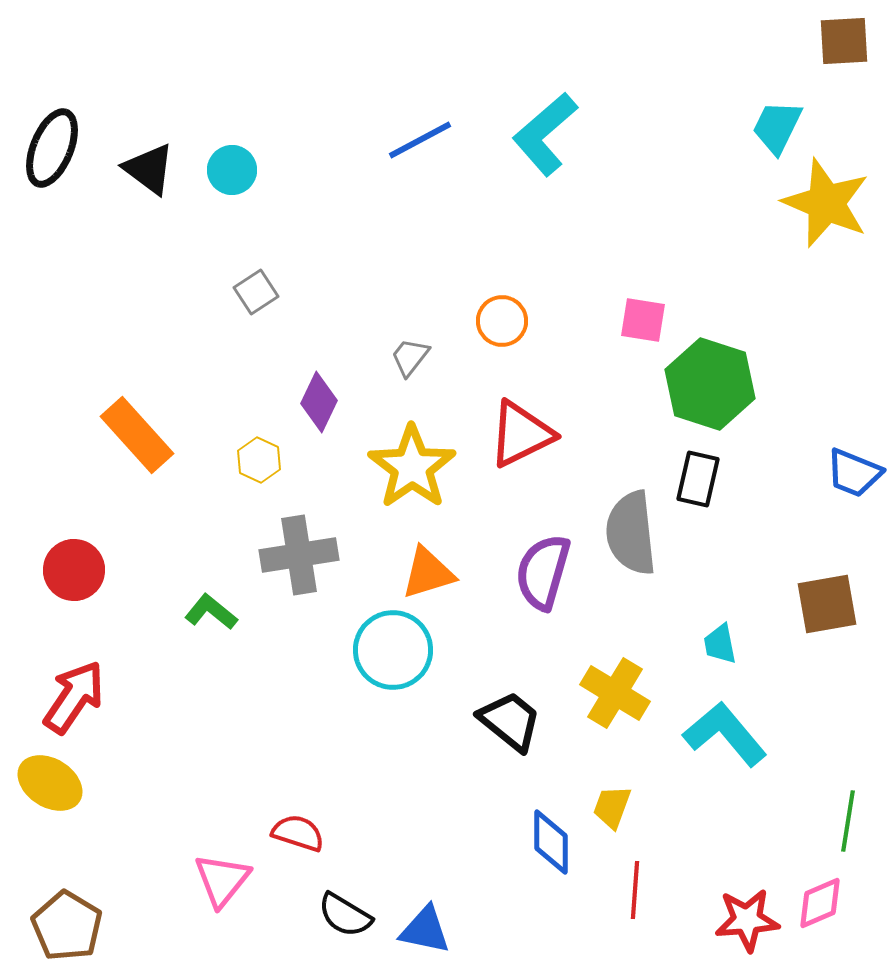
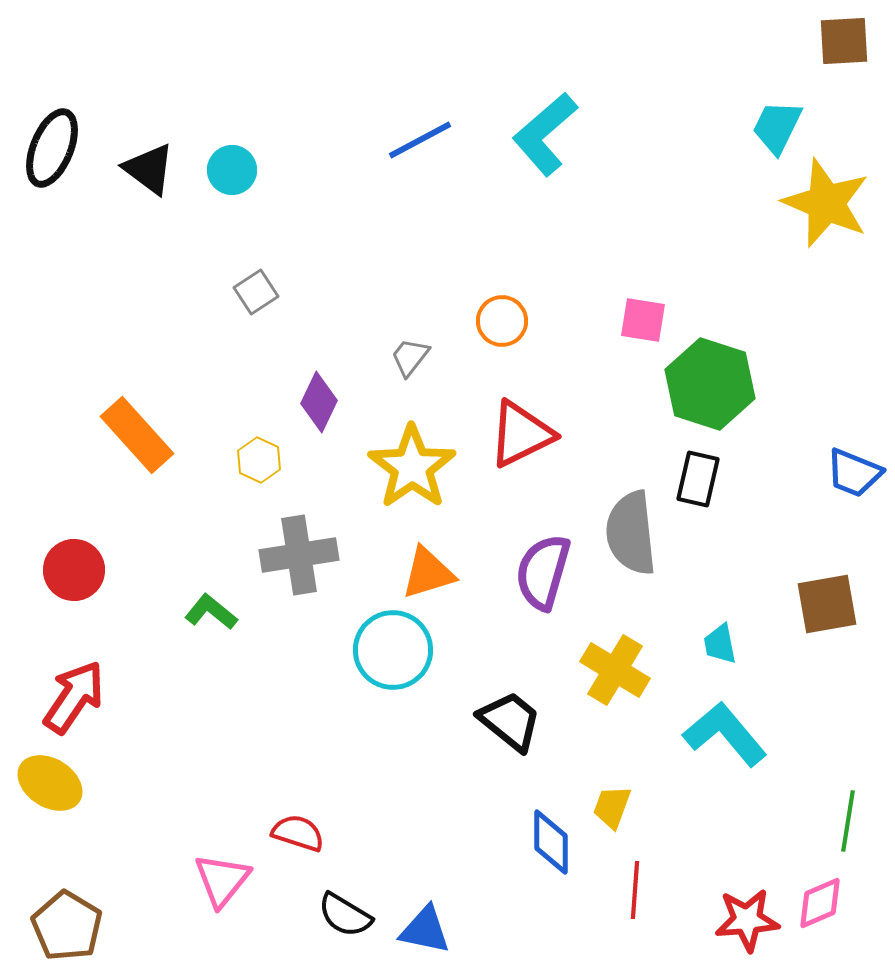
yellow cross at (615, 693): moved 23 px up
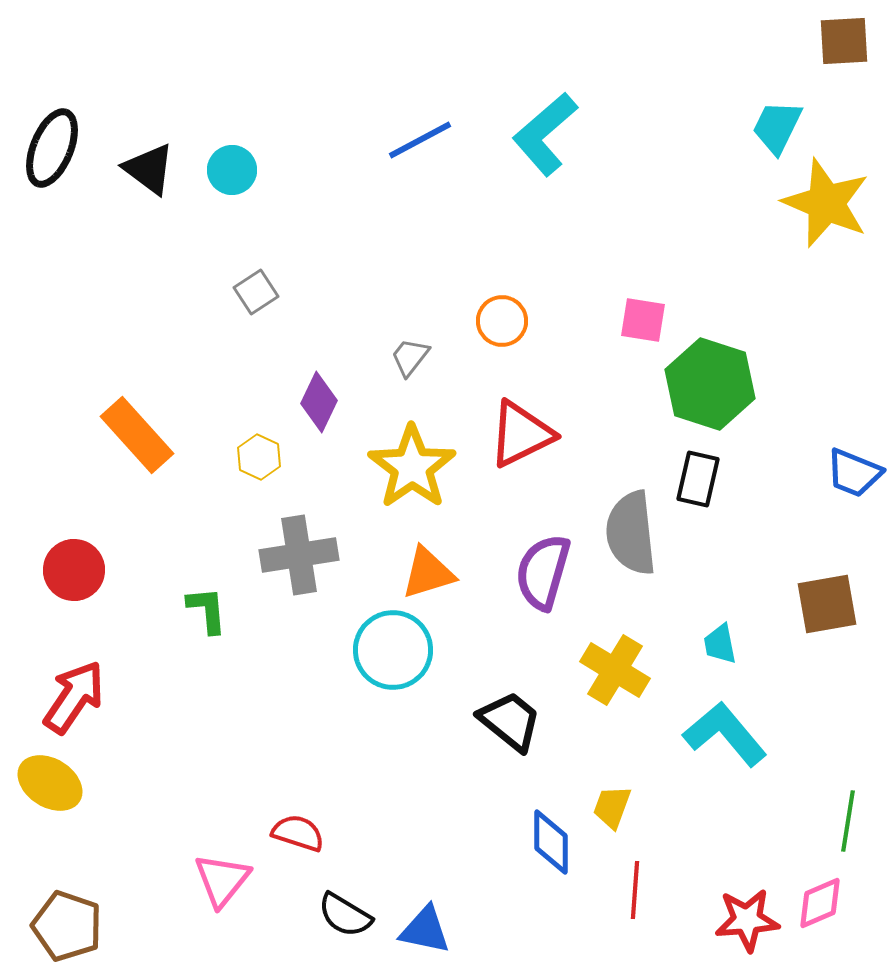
yellow hexagon at (259, 460): moved 3 px up
green L-shape at (211, 612): moved 4 px left, 2 px up; rotated 46 degrees clockwise
brown pentagon at (67, 926): rotated 12 degrees counterclockwise
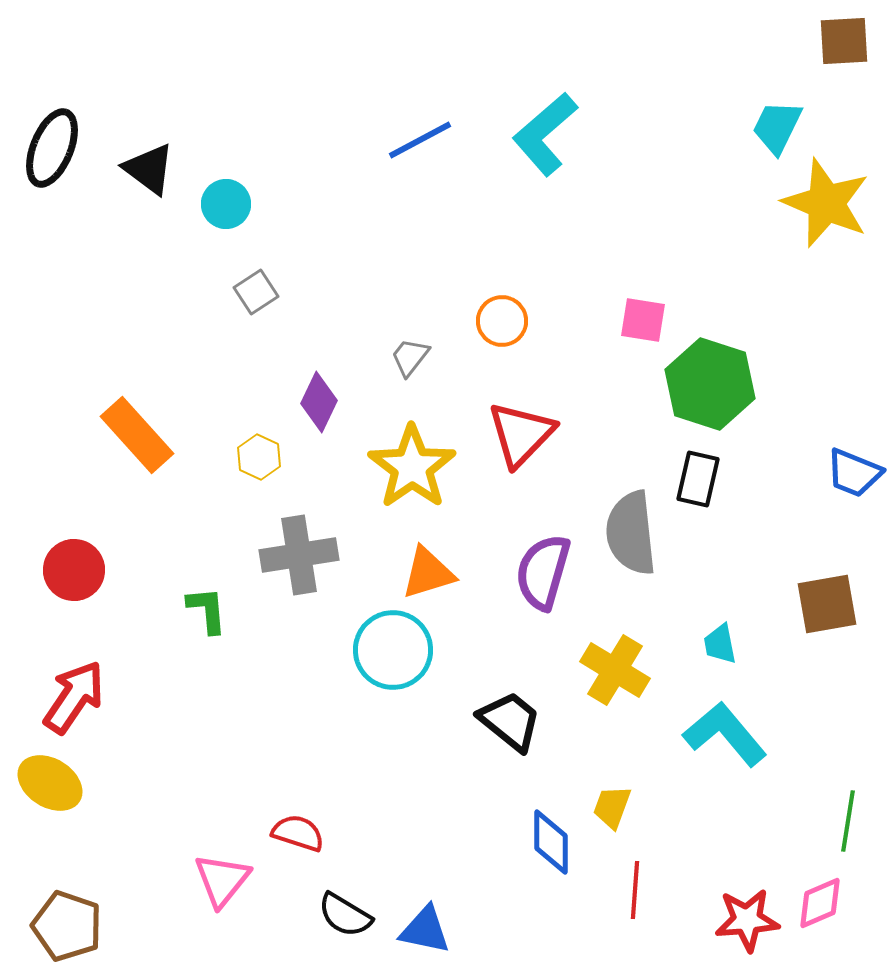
cyan circle at (232, 170): moved 6 px left, 34 px down
red triangle at (521, 434): rotated 20 degrees counterclockwise
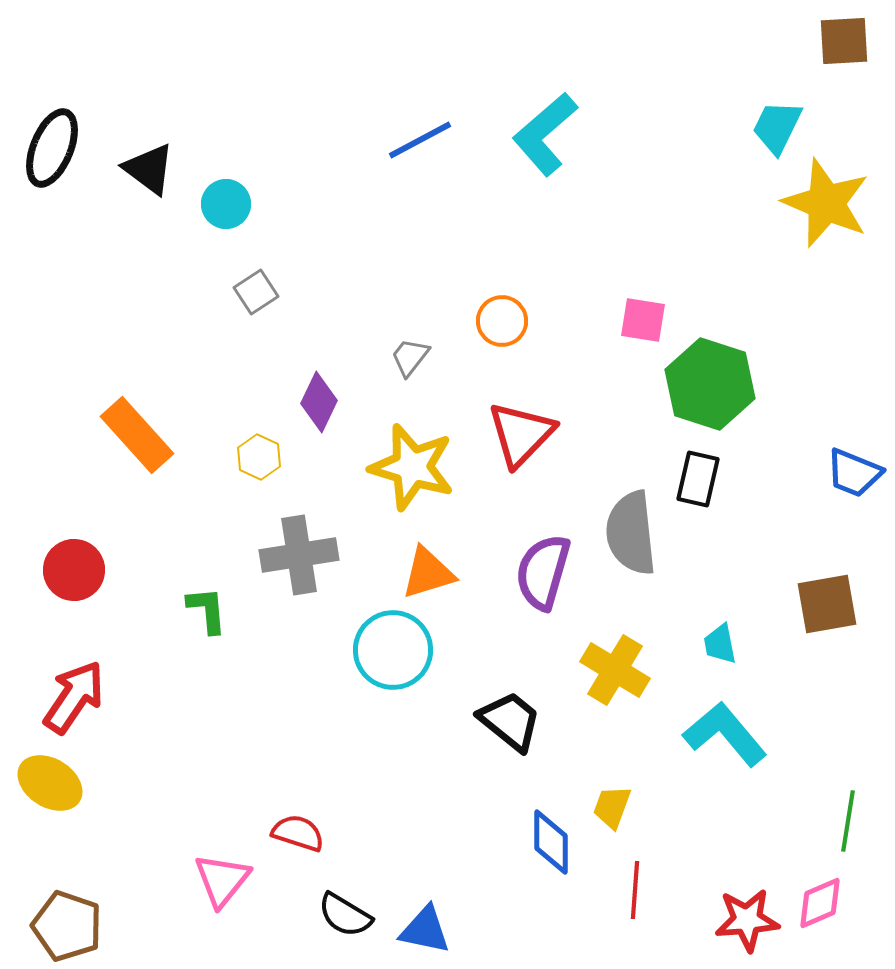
yellow star at (412, 467): rotated 20 degrees counterclockwise
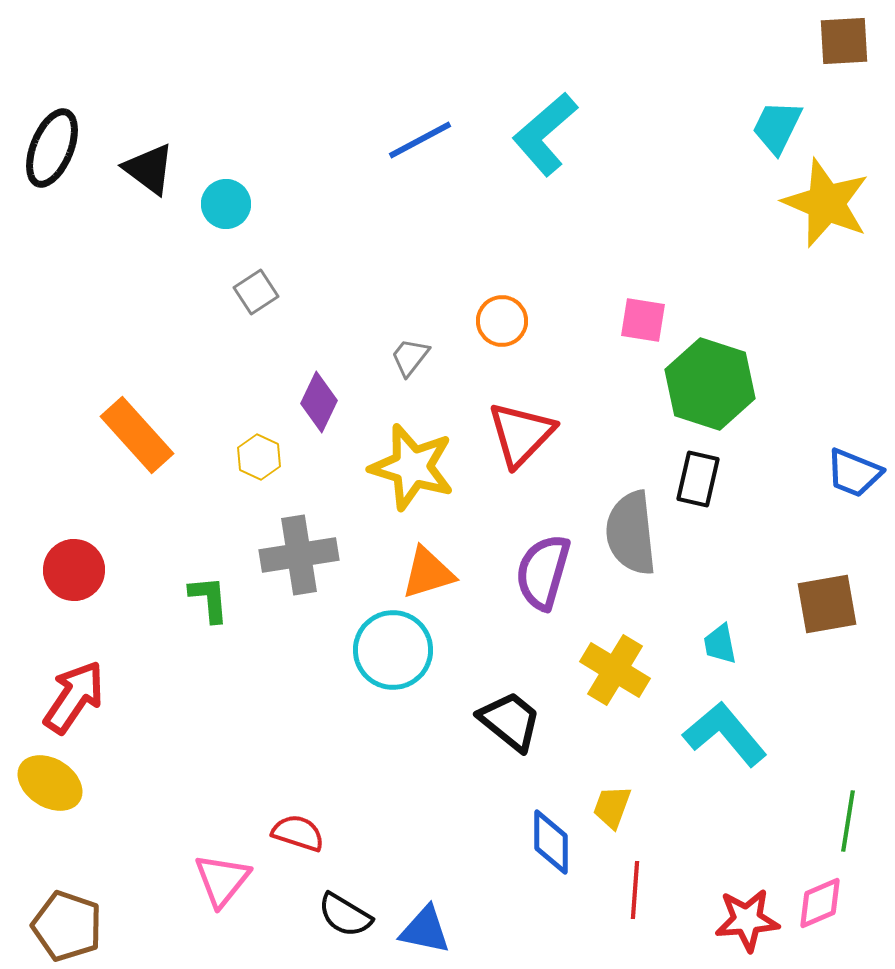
green L-shape at (207, 610): moved 2 px right, 11 px up
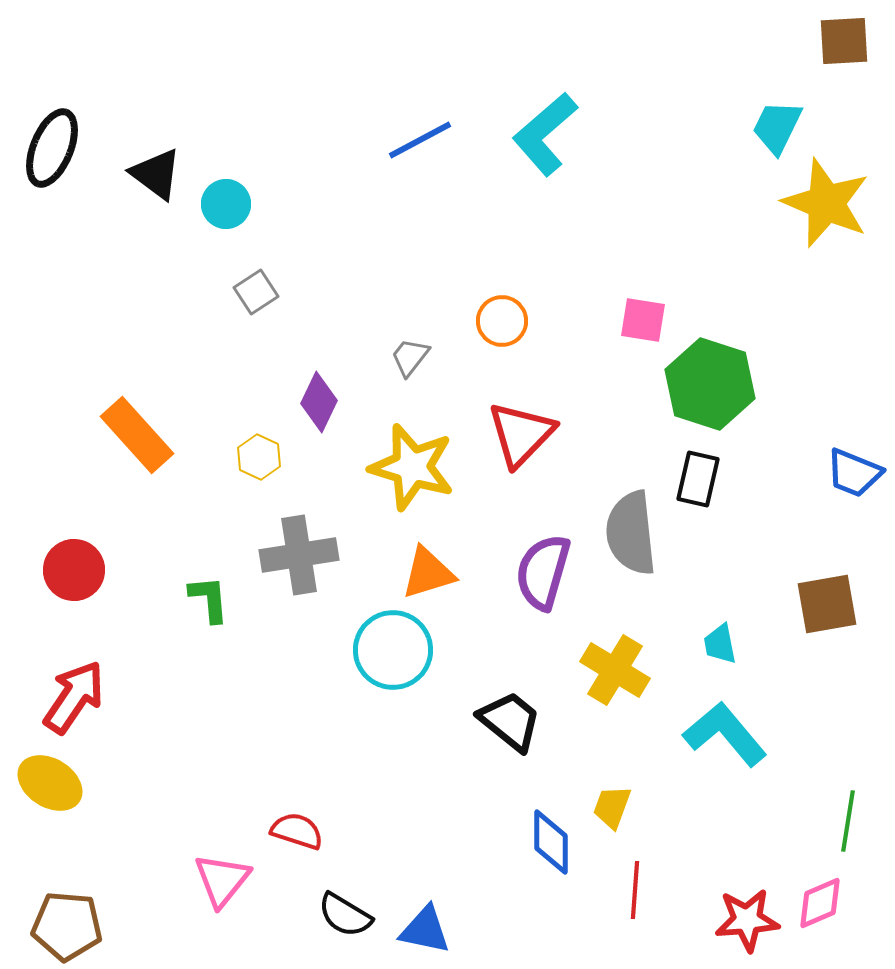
black triangle at (149, 169): moved 7 px right, 5 px down
red semicircle at (298, 833): moved 1 px left, 2 px up
brown pentagon at (67, 926): rotated 14 degrees counterclockwise
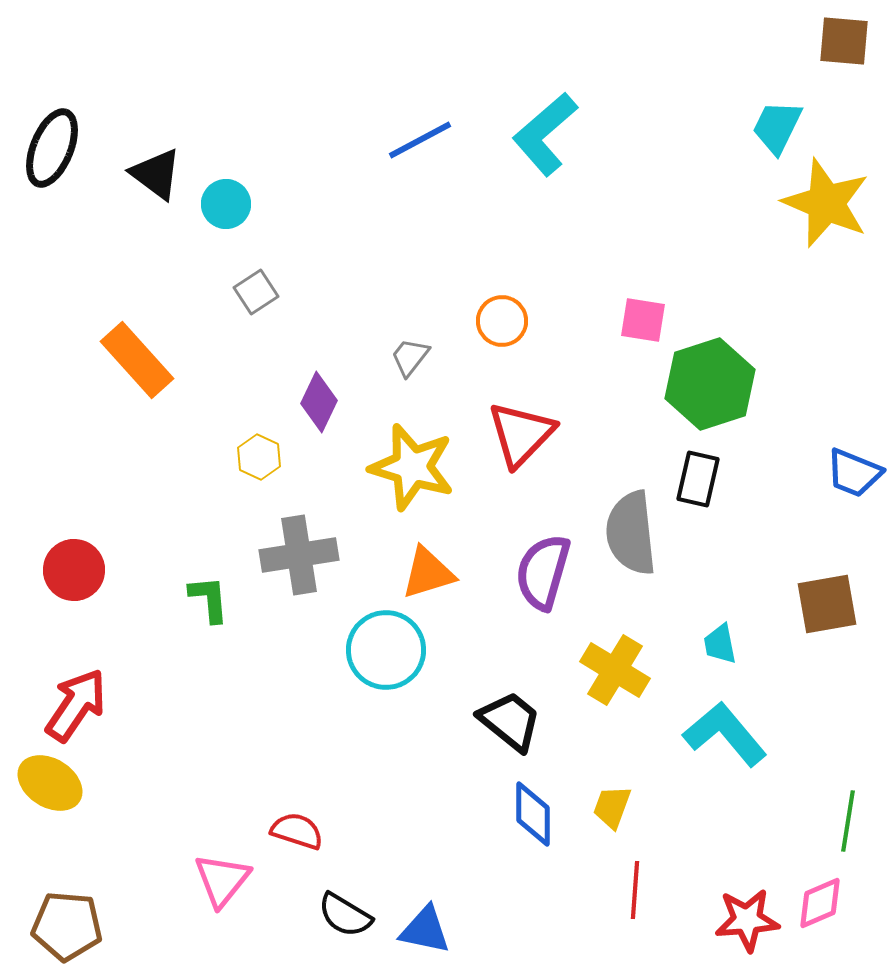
brown square at (844, 41): rotated 8 degrees clockwise
green hexagon at (710, 384): rotated 24 degrees clockwise
orange rectangle at (137, 435): moved 75 px up
cyan circle at (393, 650): moved 7 px left
red arrow at (74, 697): moved 2 px right, 8 px down
blue diamond at (551, 842): moved 18 px left, 28 px up
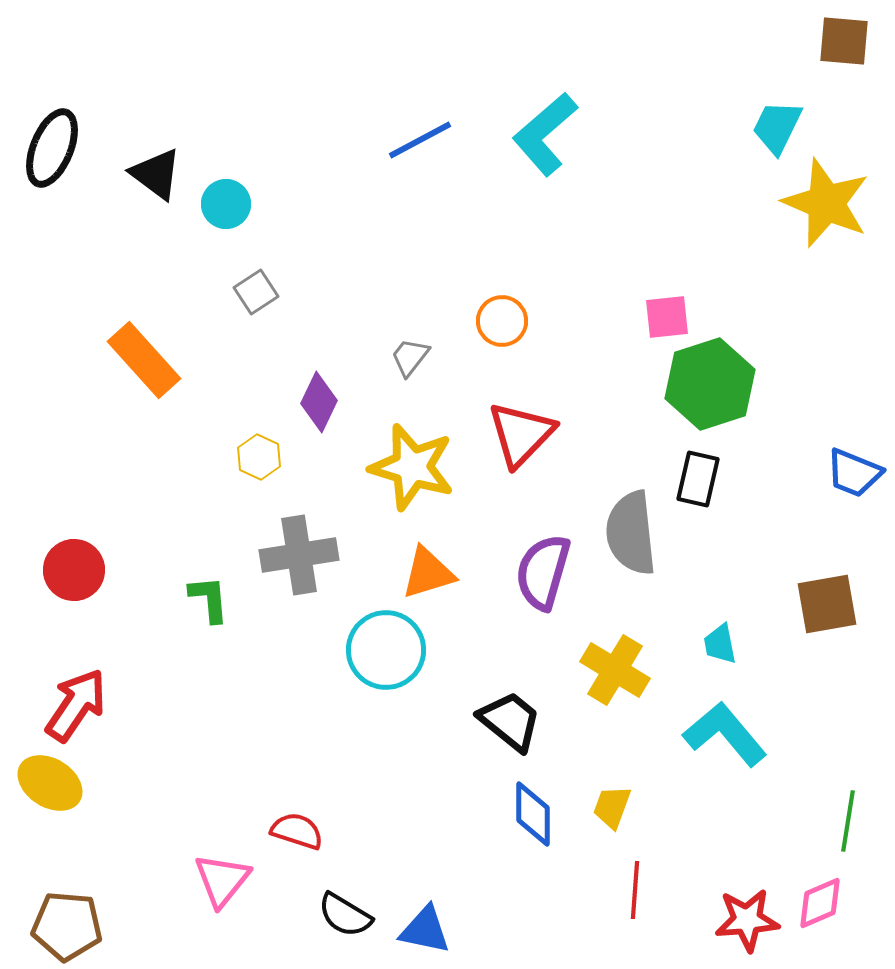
pink square at (643, 320): moved 24 px right, 3 px up; rotated 15 degrees counterclockwise
orange rectangle at (137, 360): moved 7 px right
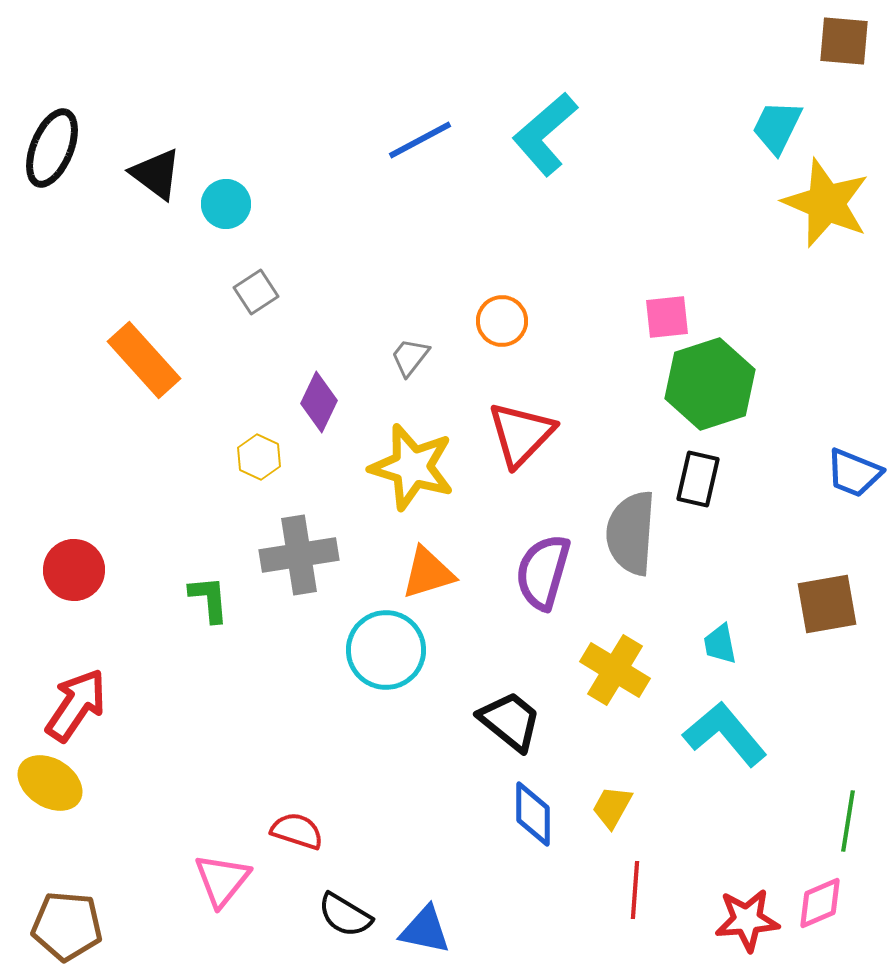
gray semicircle at (631, 533): rotated 10 degrees clockwise
yellow trapezoid at (612, 807): rotated 9 degrees clockwise
